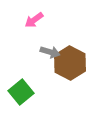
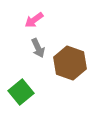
gray arrow: moved 12 px left, 4 px up; rotated 48 degrees clockwise
brown hexagon: rotated 8 degrees counterclockwise
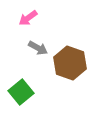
pink arrow: moved 6 px left, 2 px up
gray arrow: rotated 36 degrees counterclockwise
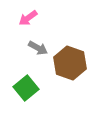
green square: moved 5 px right, 4 px up
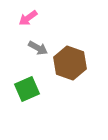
green square: moved 1 px right, 1 px down; rotated 15 degrees clockwise
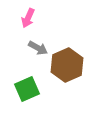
pink arrow: rotated 30 degrees counterclockwise
brown hexagon: moved 3 px left, 2 px down; rotated 16 degrees clockwise
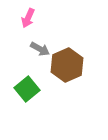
gray arrow: moved 2 px right, 1 px down
green square: rotated 15 degrees counterclockwise
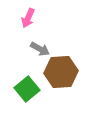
brown hexagon: moved 6 px left, 7 px down; rotated 20 degrees clockwise
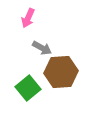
gray arrow: moved 2 px right, 1 px up
green square: moved 1 px right, 1 px up
